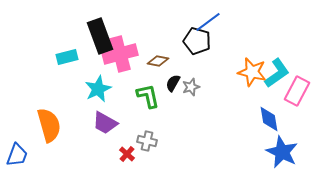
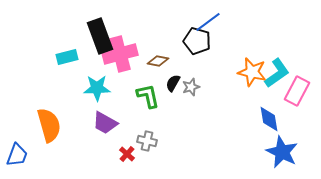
cyan star: moved 1 px left, 1 px up; rotated 24 degrees clockwise
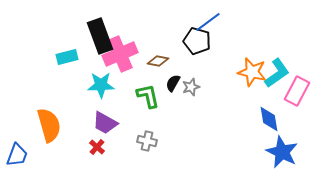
pink cross: rotated 8 degrees counterclockwise
cyan star: moved 4 px right, 3 px up
red cross: moved 30 px left, 7 px up
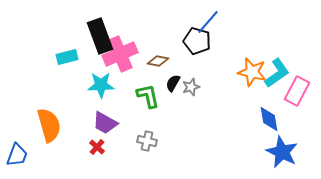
blue line: rotated 12 degrees counterclockwise
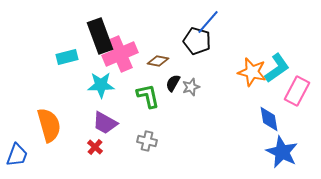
cyan L-shape: moved 5 px up
red cross: moved 2 px left
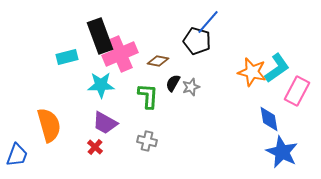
green L-shape: rotated 16 degrees clockwise
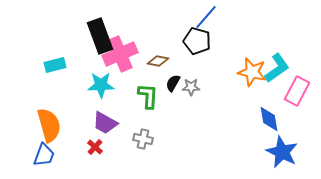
blue line: moved 2 px left, 5 px up
cyan rectangle: moved 12 px left, 8 px down
gray star: rotated 18 degrees clockwise
gray cross: moved 4 px left, 2 px up
blue trapezoid: moved 27 px right
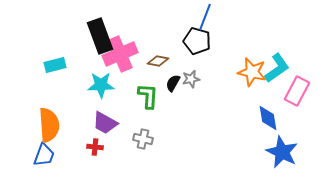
blue line: moved 1 px left; rotated 20 degrees counterclockwise
gray star: moved 8 px up; rotated 12 degrees counterclockwise
blue diamond: moved 1 px left, 1 px up
orange semicircle: rotated 12 degrees clockwise
red cross: rotated 35 degrees counterclockwise
